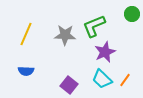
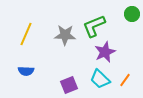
cyan trapezoid: moved 2 px left
purple square: rotated 30 degrees clockwise
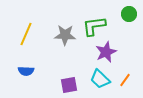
green circle: moved 3 px left
green L-shape: rotated 15 degrees clockwise
purple star: moved 1 px right
purple square: rotated 12 degrees clockwise
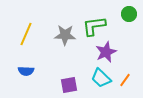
cyan trapezoid: moved 1 px right, 1 px up
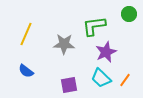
gray star: moved 1 px left, 9 px down
blue semicircle: rotated 35 degrees clockwise
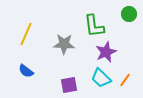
green L-shape: rotated 90 degrees counterclockwise
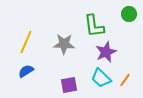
yellow line: moved 8 px down
blue semicircle: rotated 112 degrees clockwise
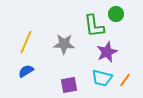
green circle: moved 13 px left
purple star: moved 1 px right
cyan trapezoid: moved 1 px right; rotated 30 degrees counterclockwise
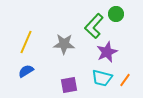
green L-shape: rotated 50 degrees clockwise
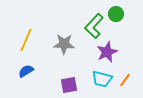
yellow line: moved 2 px up
cyan trapezoid: moved 1 px down
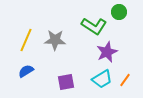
green circle: moved 3 px right, 2 px up
green L-shape: rotated 100 degrees counterclockwise
gray star: moved 9 px left, 4 px up
cyan trapezoid: rotated 45 degrees counterclockwise
purple square: moved 3 px left, 3 px up
